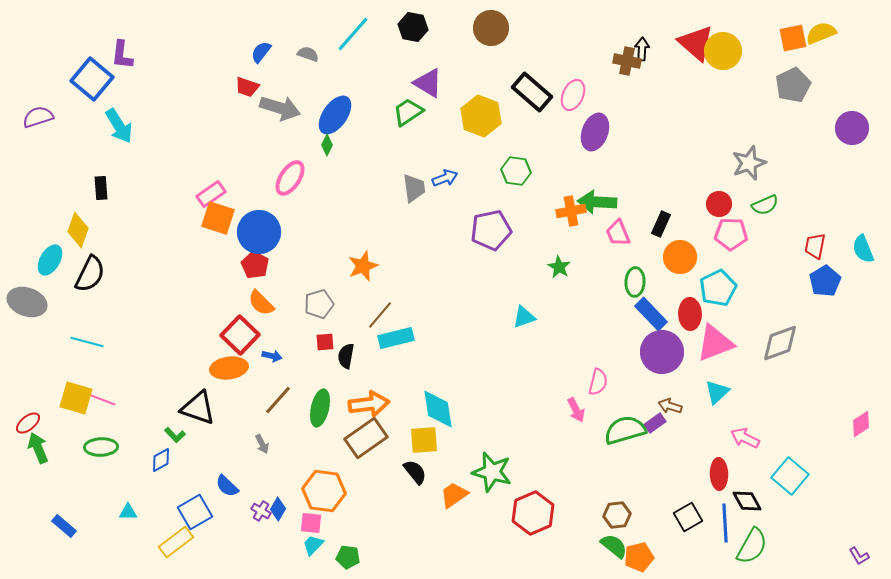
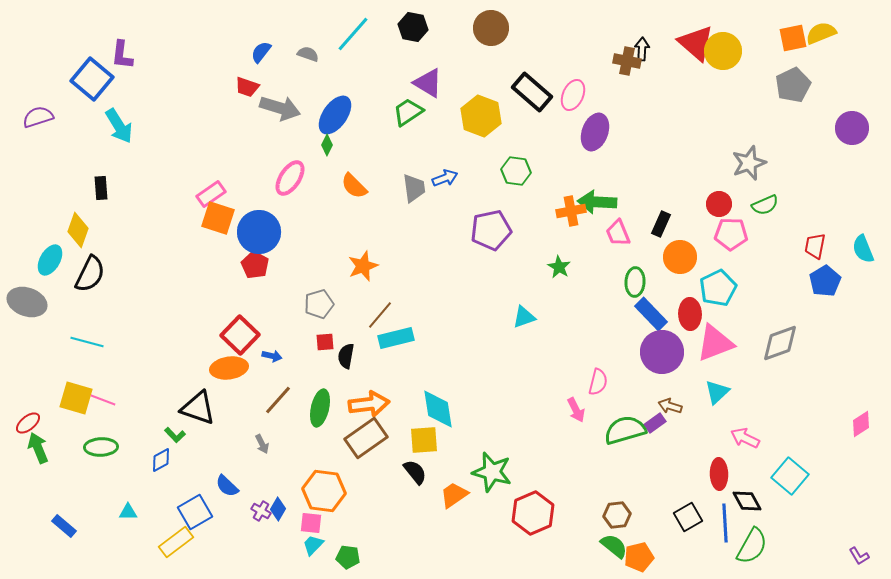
orange semicircle at (261, 303): moved 93 px right, 117 px up
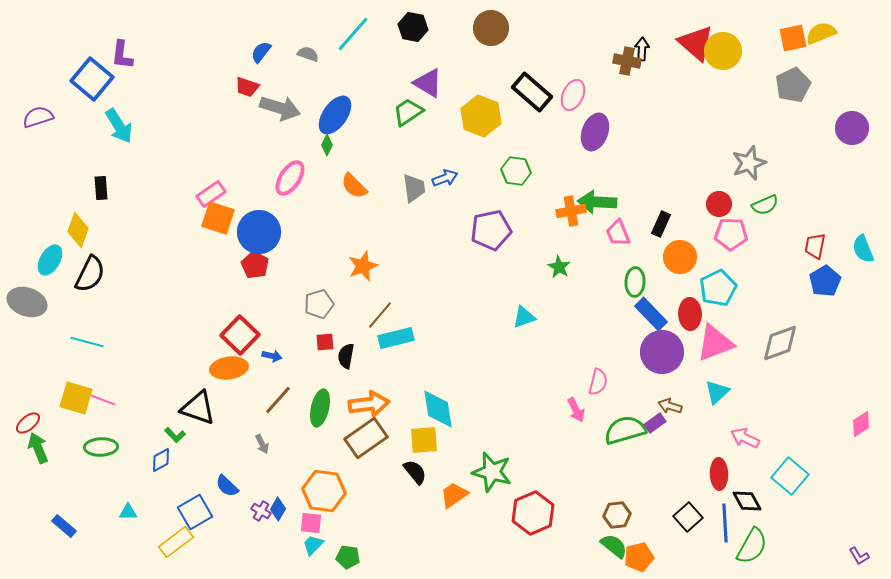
black square at (688, 517): rotated 12 degrees counterclockwise
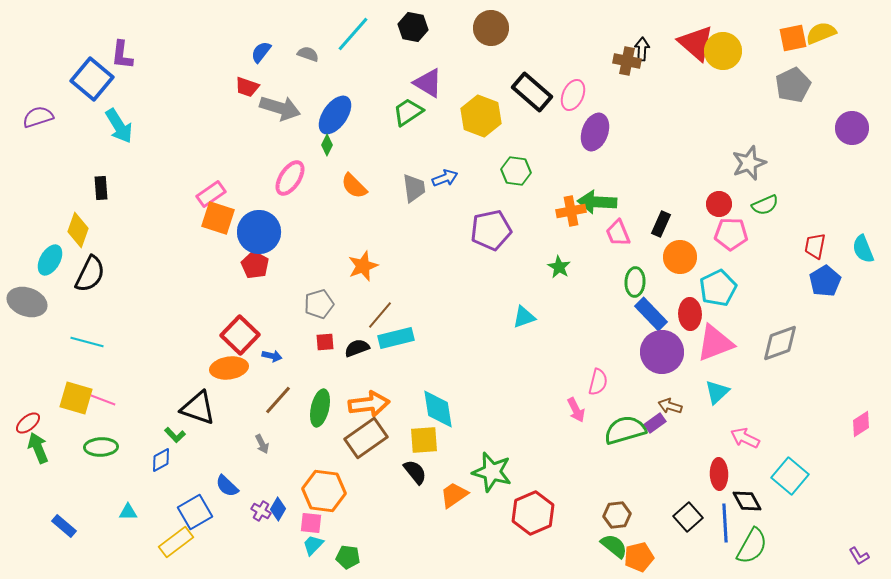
black semicircle at (346, 356): moved 11 px right, 8 px up; rotated 60 degrees clockwise
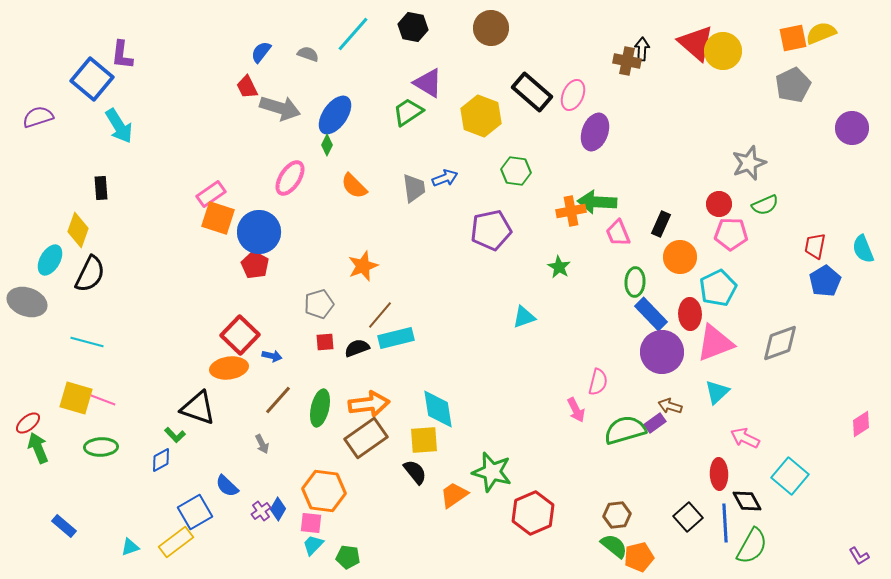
red trapezoid at (247, 87): rotated 45 degrees clockwise
purple cross at (261, 511): rotated 24 degrees clockwise
cyan triangle at (128, 512): moved 2 px right, 35 px down; rotated 18 degrees counterclockwise
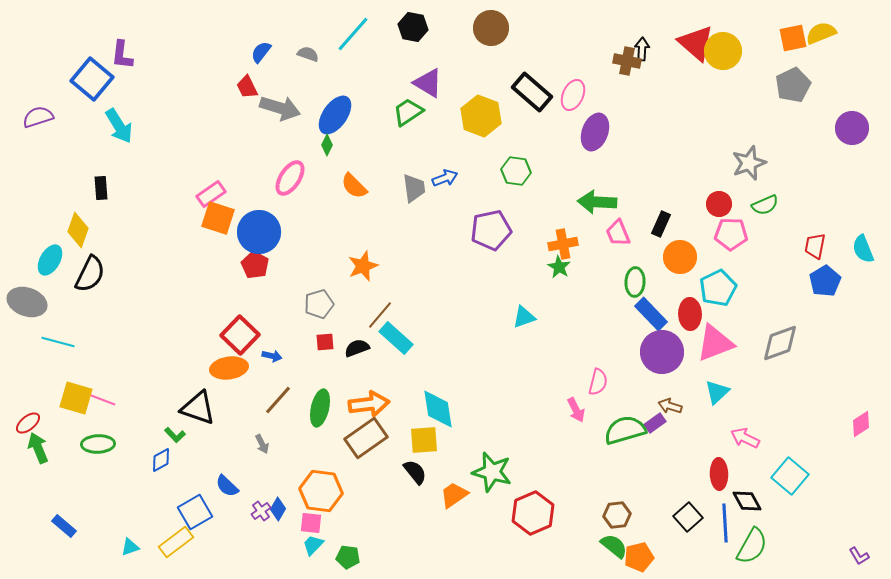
orange cross at (571, 211): moved 8 px left, 33 px down
cyan rectangle at (396, 338): rotated 56 degrees clockwise
cyan line at (87, 342): moved 29 px left
green ellipse at (101, 447): moved 3 px left, 3 px up
orange hexagon at (324, 491): moved 3 px left
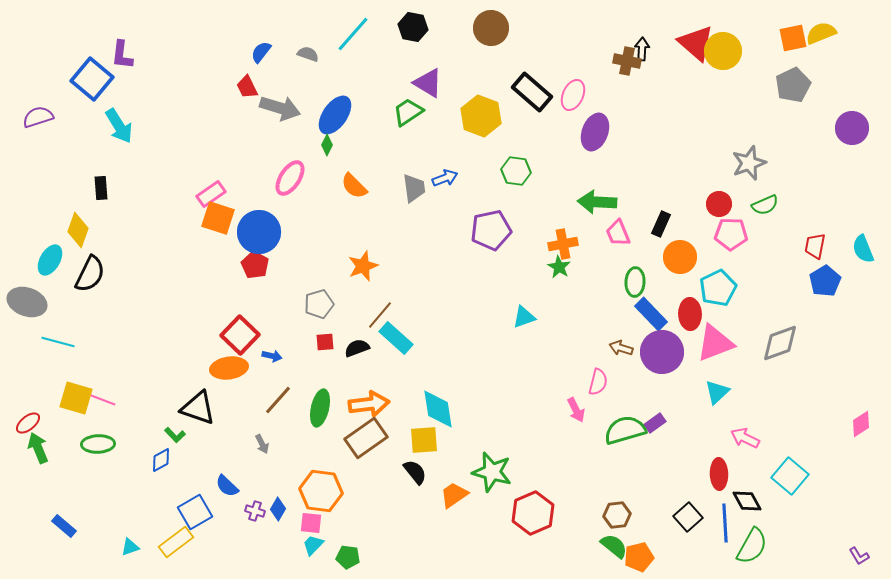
brown arrow at (670, 406): moved 49 px left, 58 px up
purple cross at (261, 511): moved 6 px left; rotated 36 degrees counterclockwise
